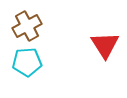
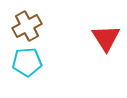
red triangle: moved 1 px right, 7 px up
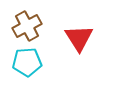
red triangle: moved 27 px left
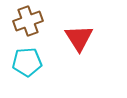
brown cross: moved 1 px right, 5 px up; rotated 8 degrees clockwise
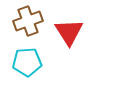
red triangle: moved 10 px left, 6 px up
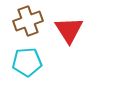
red triangle: moved 2 px up
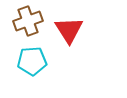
cyan pentagon: moved 5 px right, 1 px up
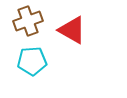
red triangle: moved 3 px right; rotated 28 degrees counterclockwise
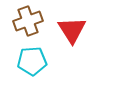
red triangle: rotated 28 degrees clockwise
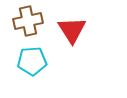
brown cross: rotated 8 degrees clockwise
